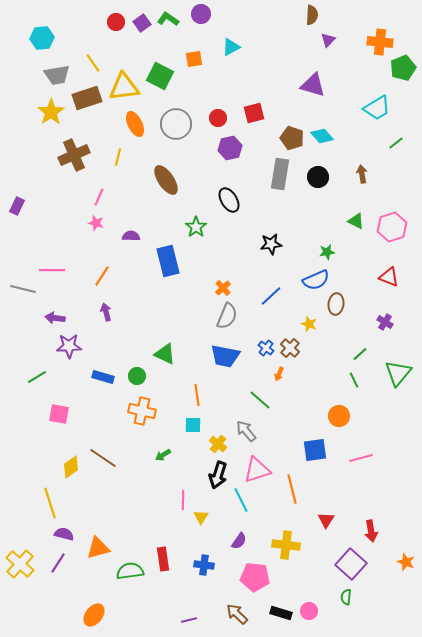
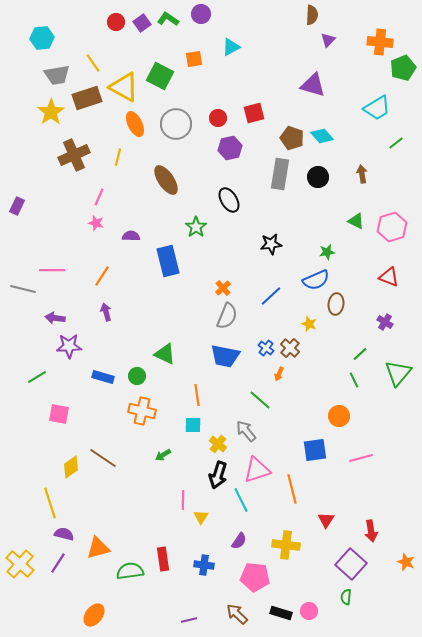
yellow triangle at (124, 87): rotated 36 degrees clockwise
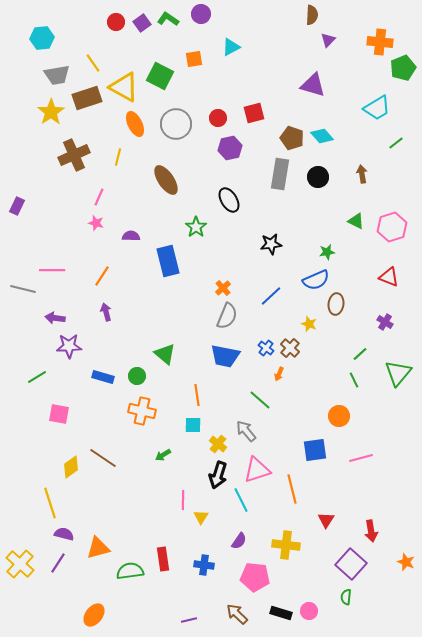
green triangle at (165, 354): rotated 15 degrees clockwise
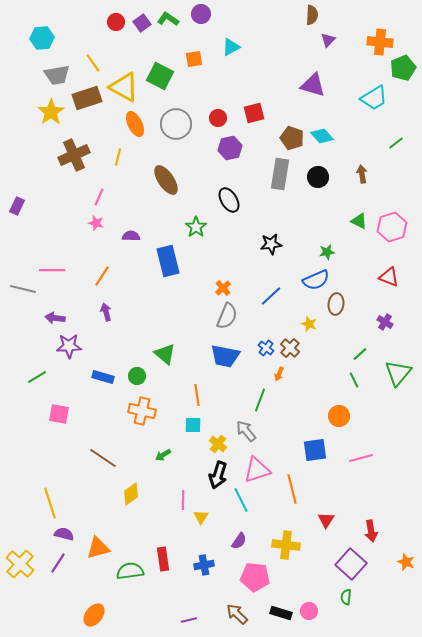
cyan trapezoid at (377, 108): moved 3 px left, 10 px up
green triangle at (356, 221): moved 3 px right
green line at (260, 400): rotated 70 degrees clockwise
yellow diamond at (71, 467): moved 60 px right, 27 px down
blue cross at (204, 565): rotated 18 degrees counterclockwise
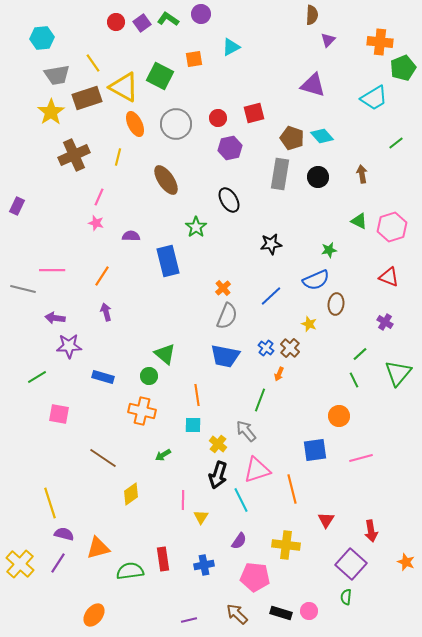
green star at (327, 252): moved 2 px right, 2 px up
green circle at (137, 376): moved 12 px right
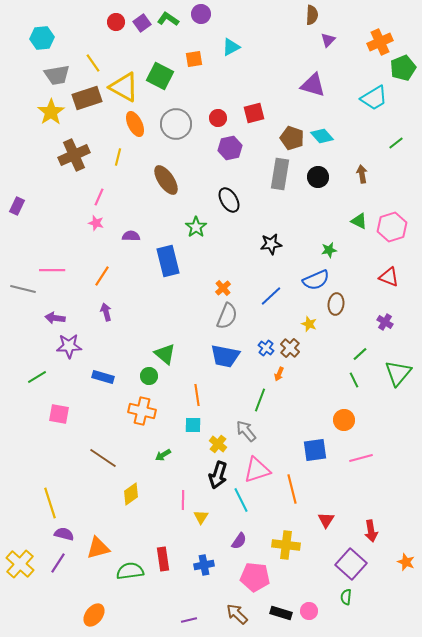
orange cross at (380, 42): rotated 30 degrees counterclockwise
orange circle at (339, 416): moved 5 px right, 4 px down
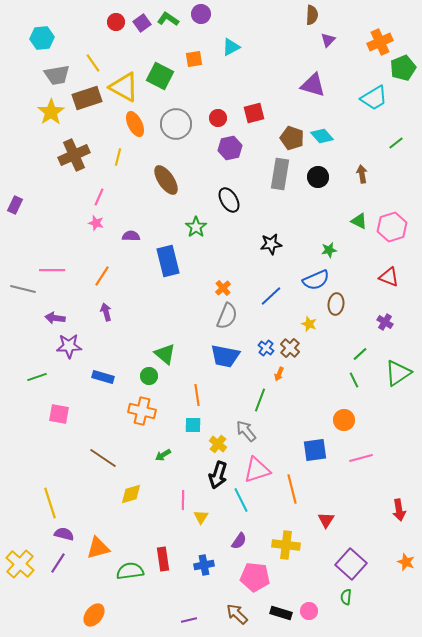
purple rectangle at (17, 206): moved 2 px left, 1 px up
green triangle at (398, 373): rotated 16 degrees clockwise
green line at (37, 377): rotated 12 degrees clockwise
yellow diamond at (131, 494): rotated 20 degrees clockwise
red arrow at (371, 531): moved 28 px right, 21 px up
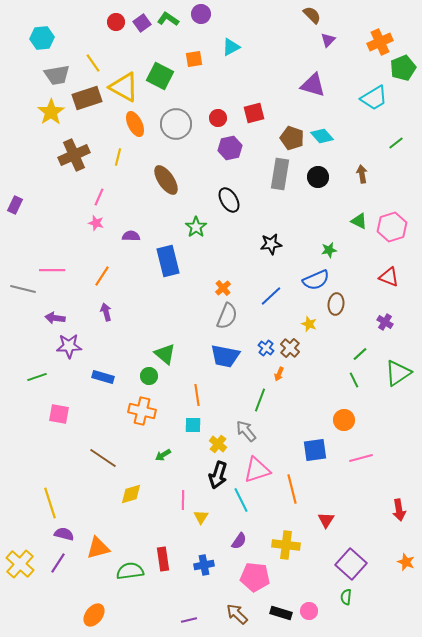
brown semicircle at (312, 15): rotated 48 degrees counterclockwise
